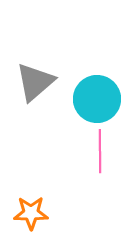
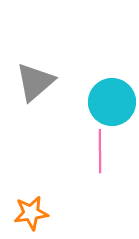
cyan circle: moved 15 px right, 3 px down
orange star: rotated 8 degrees counterclockwise
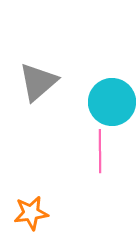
gray triangle: moved 3 px right
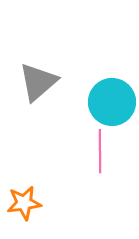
orange star: moved 7 px left, 10 px up
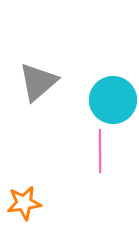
cyan circle: moved 1 px right, 2 px up
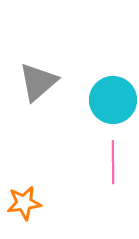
pink line: moved 13 px right, 11 px down
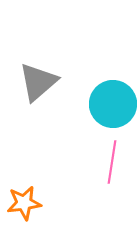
cyan circle: moved 4 px down
pink line: moved 1 px left; rotated 9 degrees clockwise
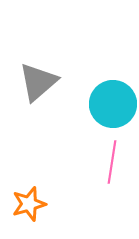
orange star: moved 5 px right, 1 px down; rotated 8 degrees counterclockwise
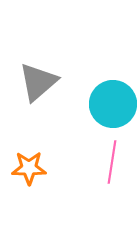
orange star: moved 36 px up; rotated 16 degrees clockwise
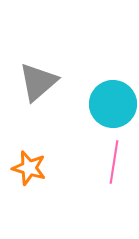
pink line: moved 2 px right
orange star: rotated 16 degrees clockwise
